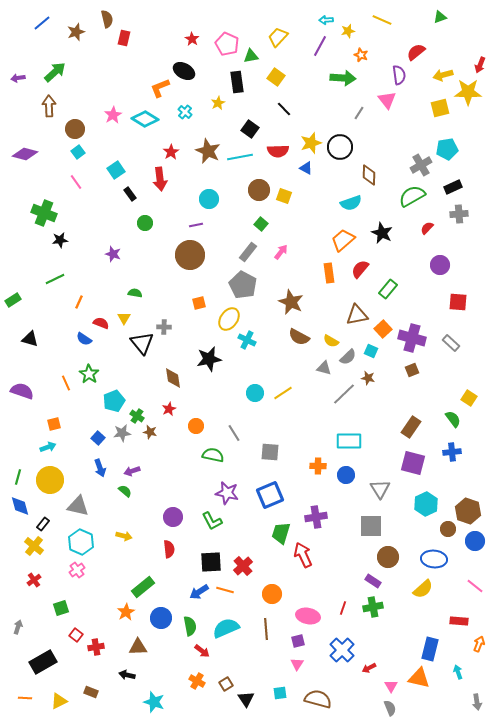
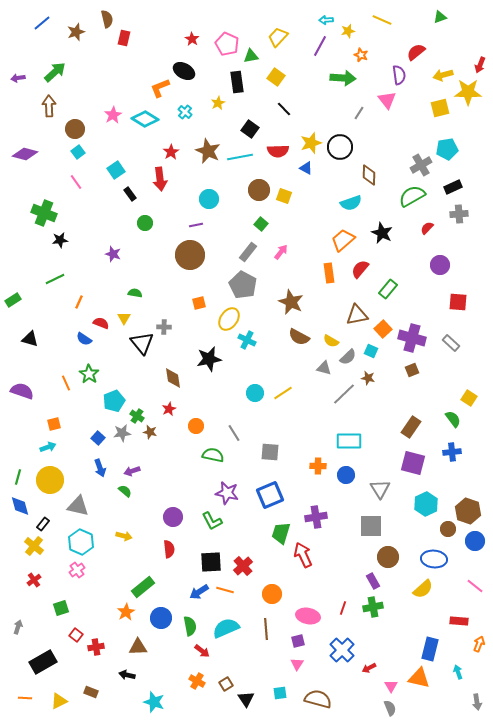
purple rectangle at (373, 581): rotated 28 degrees clockwise
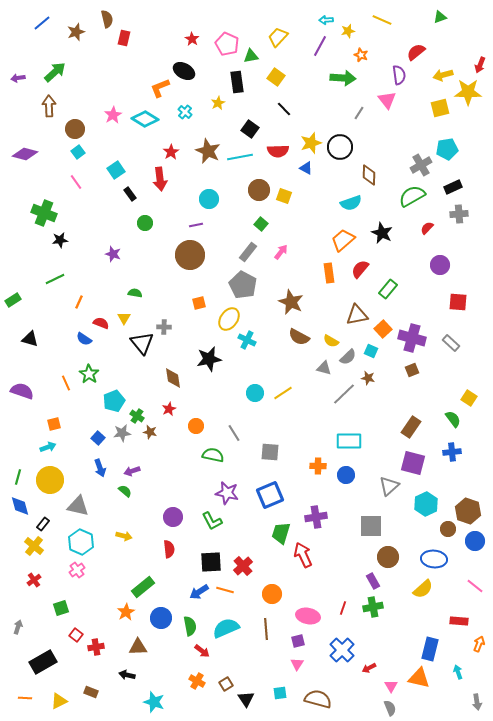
gray triangle at (380, 489): moved 9 px right, 3 px up; rotated 20 degrees clockwise
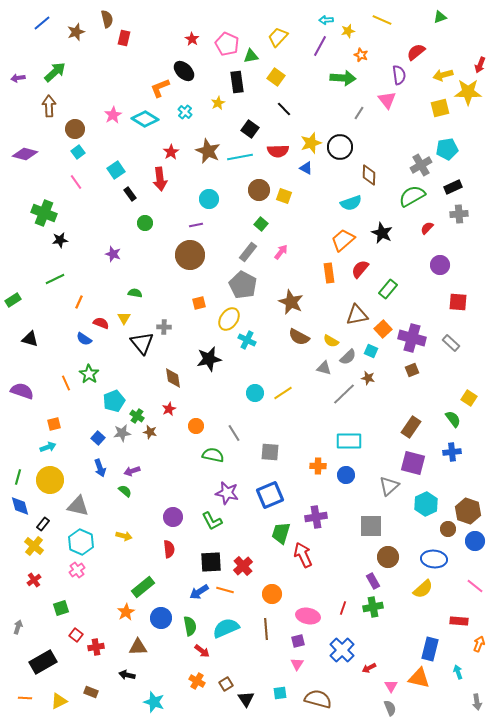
black ellipse at (184, 71): rotated 15 degrees clockwise
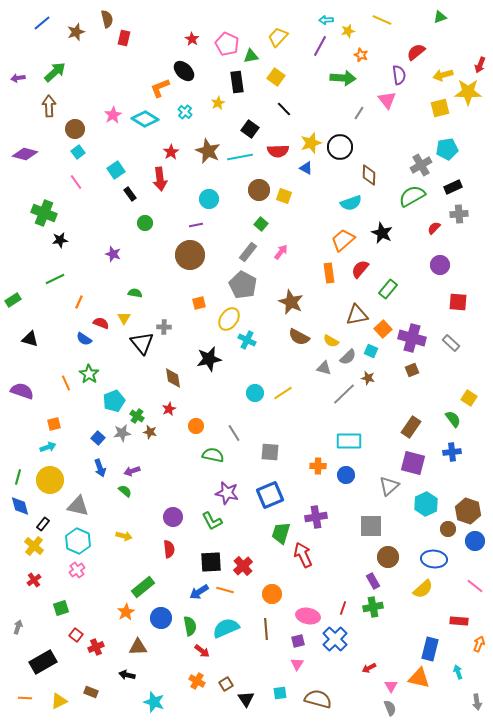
red semicircle at (427, 228): moved 7 px right
cyan hexagon at (81, 542): moved 3 px left, 1 px up
red cross at (96, 647): rotated 14 degrees counterclockwise
blue cross at (342, 650): moved 7 px left, 11 px up
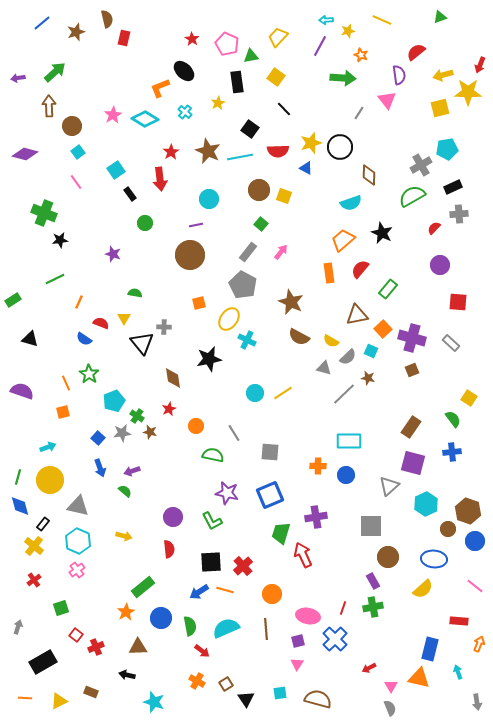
brown circle at (75, 129): moved 3 px left, 3 px up
orange square at (54, 424): moved 9 px right, 12 px up
